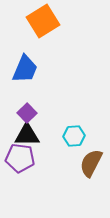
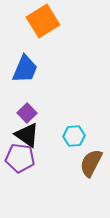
black triangle: rotated 36 degrees clockwise
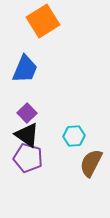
purple pentagon: moved 8 px right; rotated 8 degrees clockwise
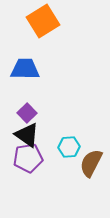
blue trapezoid: rotated 112 degrees counterclockwise
cyan hexagon: moved 5 px left, 11 px down
purple pentagon: rotated 24 degrees counterclockwise
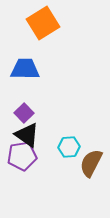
orange square: moved 2 px down
purple square: moved 3 px left
purple pentagon: moved 6 px left, 2 px up
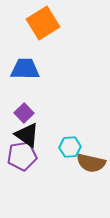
cyan hexagon: moved 1 px right
brown semicircle: rotated 104 degrees counterclockwise
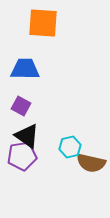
orange square: rotated 36 degrees clockwise
purple square: moved 3 px left, 7 px up; rotated 18 degrees counterclockwise
black triangle: moved 1 px down
cyan hexagon: rotated 10 degrees counterclockwise
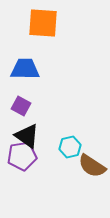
brown semicircle: moved 1 px right, 3 px down; rotated 20 degrees clockwise
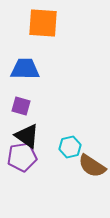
purple square: rotated 12 degrees counterclockwise
purple pentagon: moved 1 px down
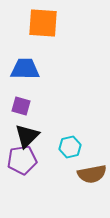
black triangle: rotated 40 degrees clockwise
purple pentagon: moved 3 px down
brown semicircle: moved 8 px down; rotated 44 degrees counterclockwise
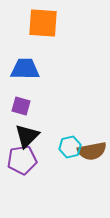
brown semicircle: moved 23 px up
